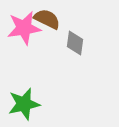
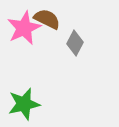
pink star: rotated 16 degrees counterclockwise
gray diamond: rotated 20 degrees clockwise
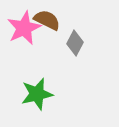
brown semicircle: moved 1 px down
green star: moved 13 px right, 10 px up
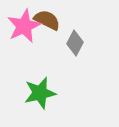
pink star: moved 2 px up
green star: moved 3 px right, 1 px up
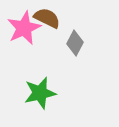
brown semicircle: moved 2 px up
pink star: moved 2 px down
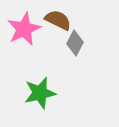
brown semicircle: moved 11 px right, 2 px down
pink star: moved 1 px down
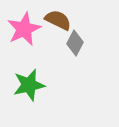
green star: moved 11 px left, 8 px up
